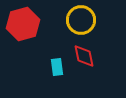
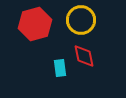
red hexagon: moved 12 px right
cyan rectangle: moved 3 px right, 1 px down
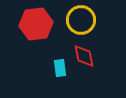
red hexagon: moved 1 px right; rotated 8 degrees clockwise
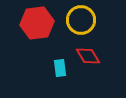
red hexagon: moved 1 px right, 1 px up
red diamond: moved 4 px right; rotated 20 degrees counterclockwise
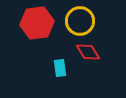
yellow circle: moved 1 px left, 1 px down
red diamond: moved 4 px up
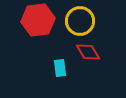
red hexagon: moved 1 px right, 3 px up
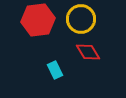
yellow circle: moved 1 px right, 2 px up
cyan rectangle: moved 5 px left, 2 px down; rotated 18 degrees counterclockwise
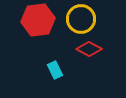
red diamond: moved 1 px right, 3 px up; rotated 30 degrees counterclockwise
